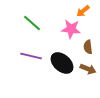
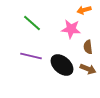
orange arrow: moved 1 px right, 1 px up; rotated 24 degrees clockwise
black ellipse: moved 2 px down
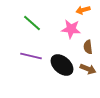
orange arrow: moved 1 px left
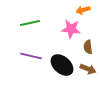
green line: moved 2 px left; rotated 54 degrees counterclockwise
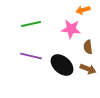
green line: moved 1 px right, 1 px down
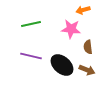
brown arrow: moved 1 px left, 1 px down
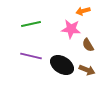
orange arrow: moved 1 px down
brown semicircle: moved 2 px up; rotated 24 degrees counterclockwise
black ellipse: rotated 10 degrees counterclockwise
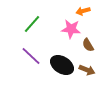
green line: moved 1 px right; rotated 36 degrees counterclockwise
purple line: rotated 30 degrees clockwise
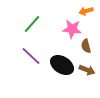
orange arrow: moved 3 px right
pink star: moved 1 px right
brown semicircle: moved 2 px left, 1 px down; rotated 16 degrees clockwise
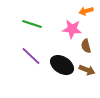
green line: rotated 66 degrees clockwise
